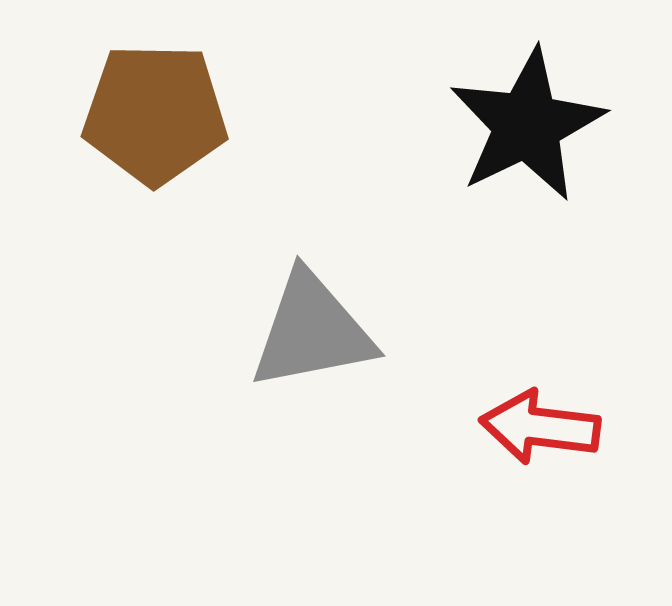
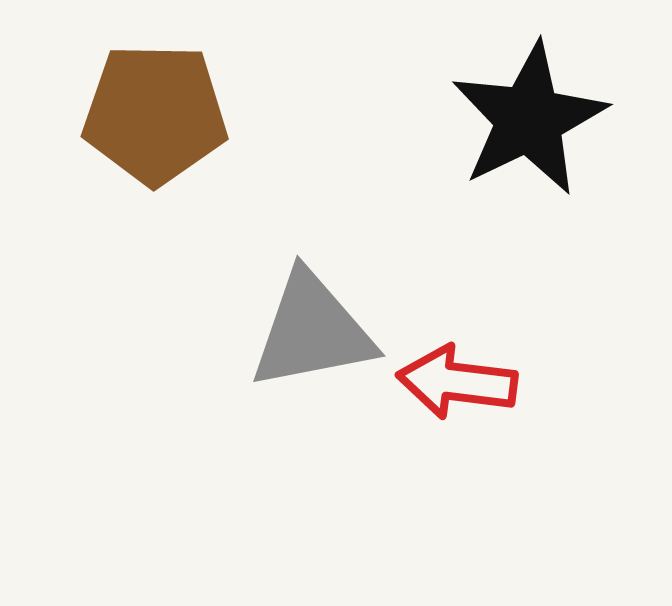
black star: moved 2 px right, 6 px up
red arrow: moved 83 px left, 45 px up
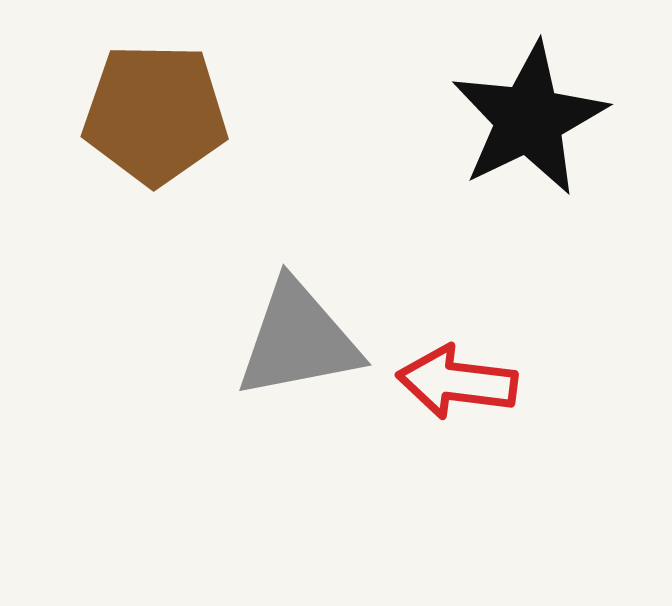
gray triangle: moved 14 px left, 9 px down
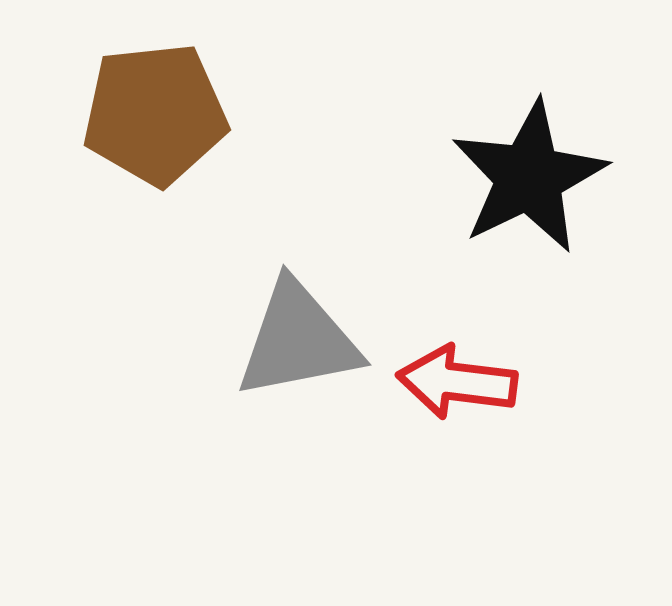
brown pentagon: rotated 7 degrees counterclockwise
black star: moved 58 px down
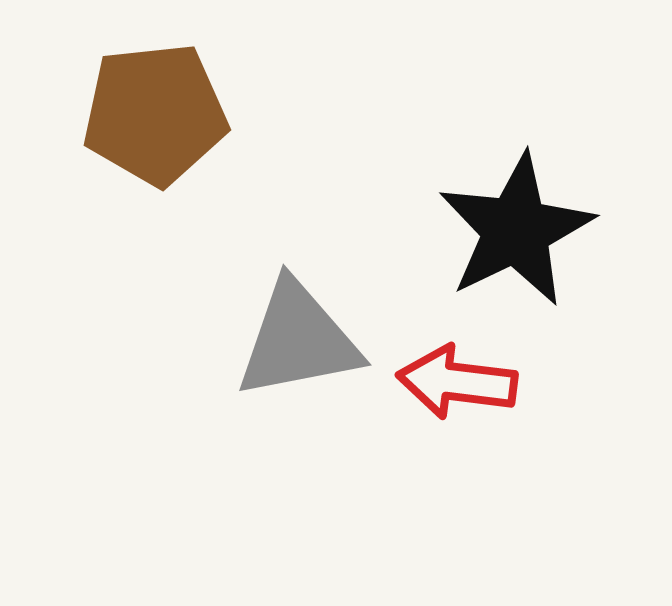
black star: moved 13 px left, 53 px down
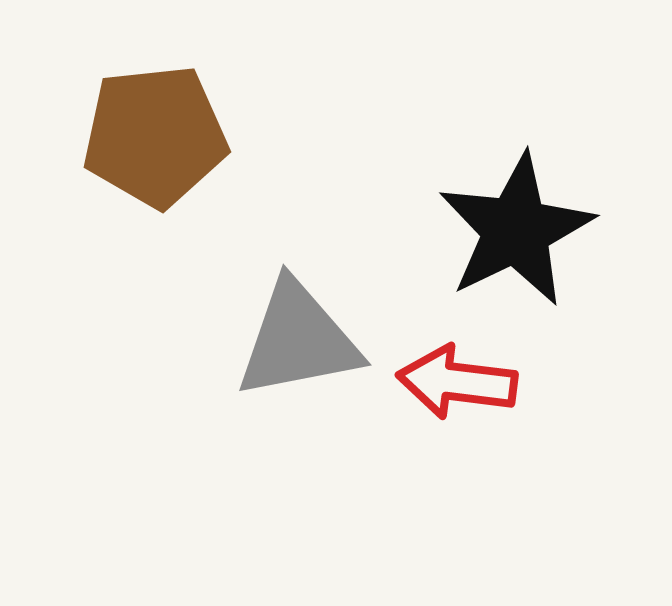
brown pentagon: moved 22 px down
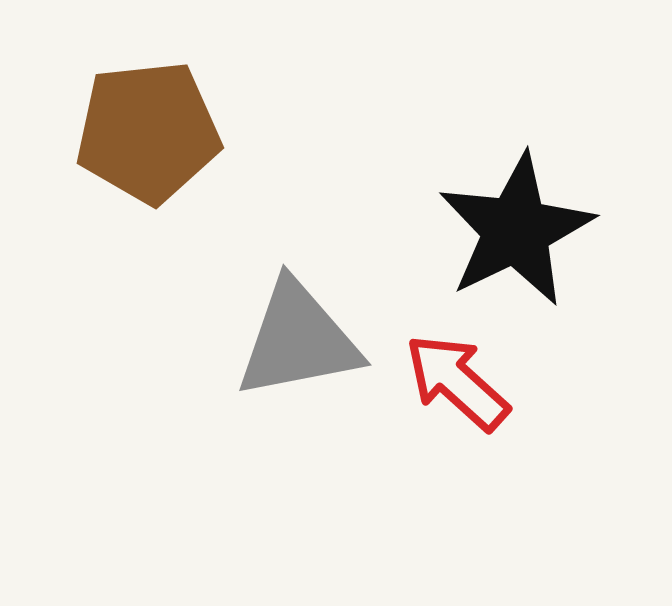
brown pentagon: moved 7 px left, 4 px up
red arrow: rotated 35 degrees clockwise
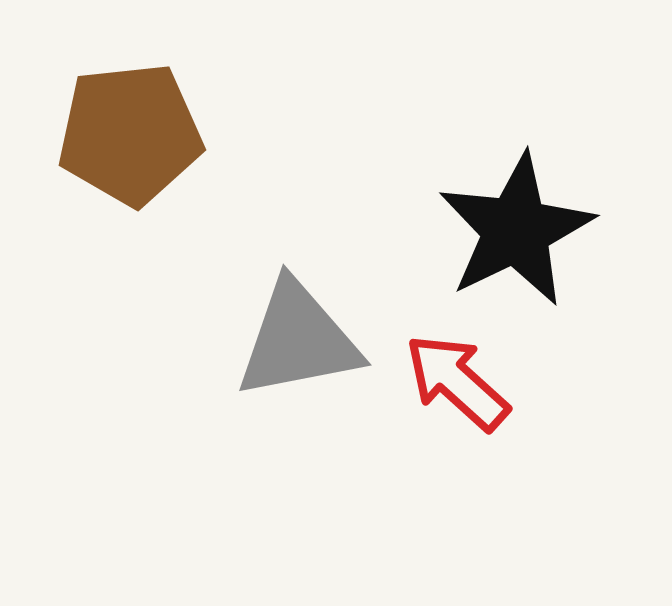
brown pentagon: moved 18 px left, 2 px down
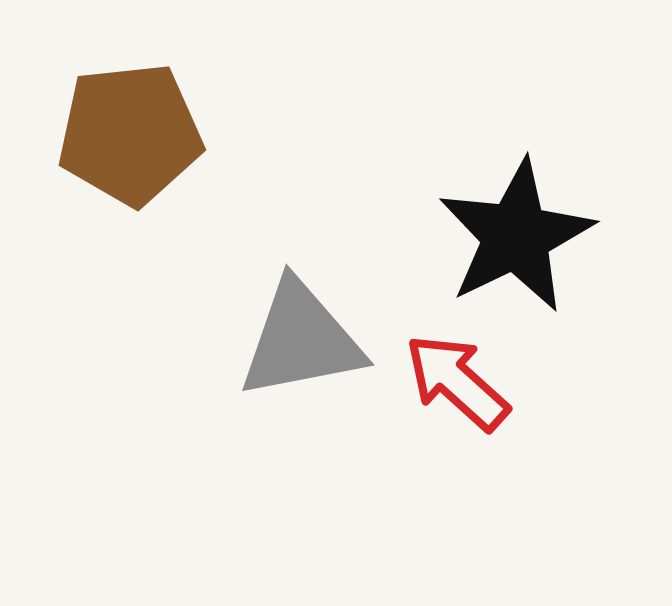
black star: moved 6 px down
gray triangle: moved 3 px right
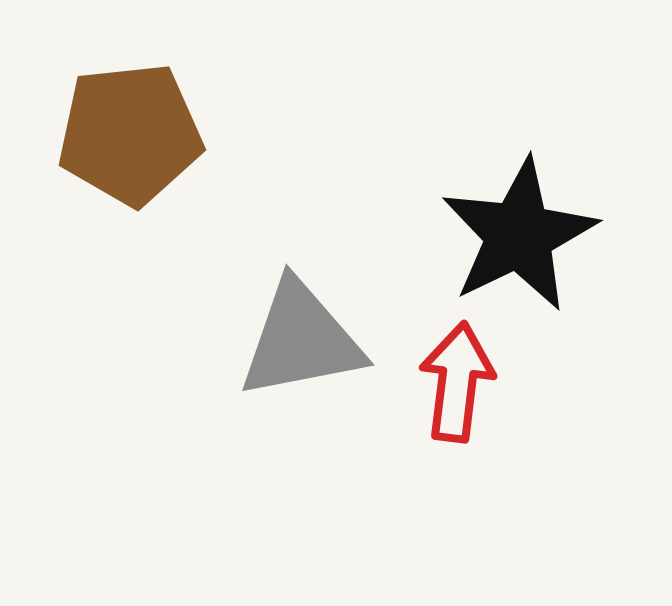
black star: moved 3 px right, 1 px up
red arrow: rotated 55 degrees clockwise
